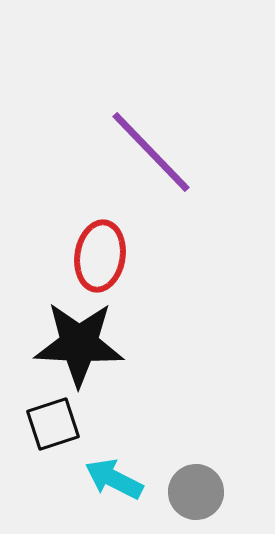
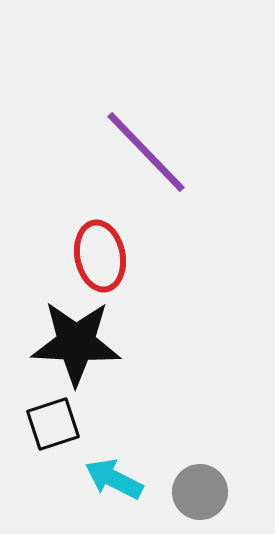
purple line: moved 5 px left
red ellipse: rotated 20 degrees counterclockwise
black star: moved 3 px left, 1 px up
gray circle: moved 4 px right
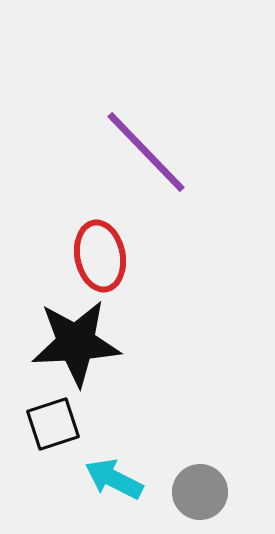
black star: rotated 6 degrees counterclockwise
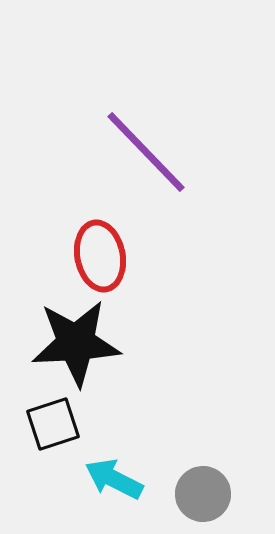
gray circle: moved 3 px right, 2 px down
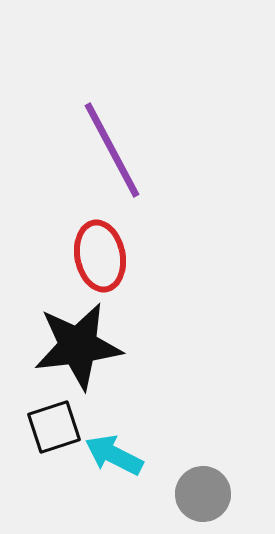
purple line: moved 34 px left, 2 px up; rotated 16 degrees clockwise
black star: moved 2 px right, 3 px down; rotated 4 degrees counterclockwise
black square: moved 1 px right, 3 px down
cyan arrow: moved 24 px up
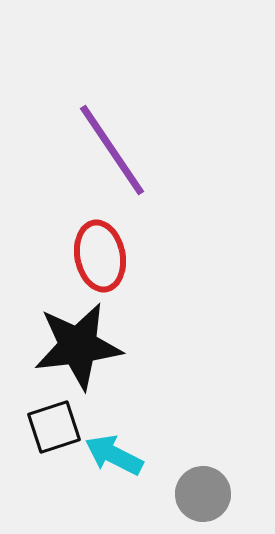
purple line: rotated 6 degrees counterclockwise
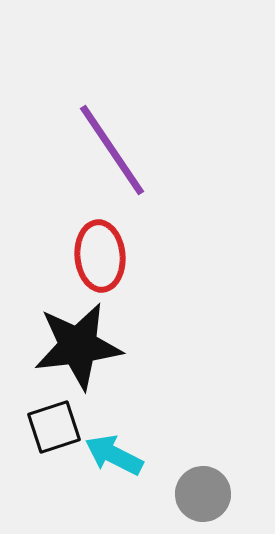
red ellipse: rotated 6 degrees clockwise
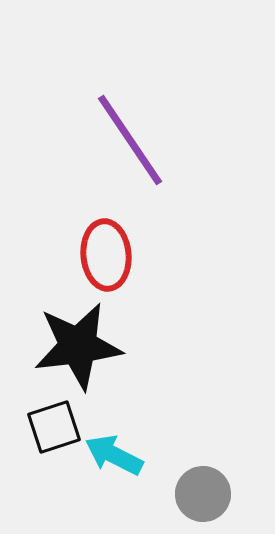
purple line: moved 18 px right, 10 px up
red ellipse: moved 6 px right, 1 px up
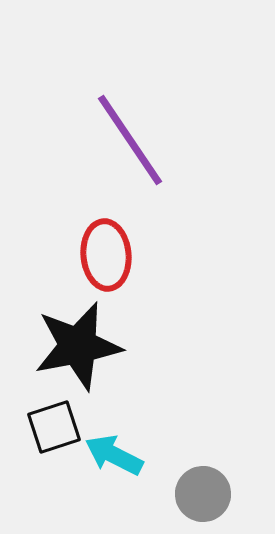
black star: rotated 4 degrees counterclockwise
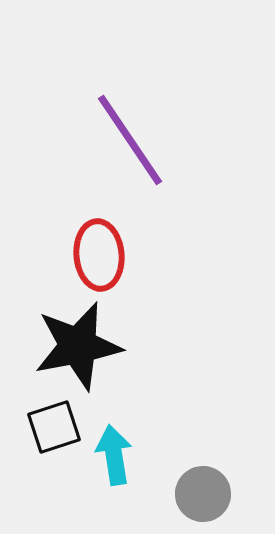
red ellipse: moved 7 px left
cyan arrow: rotated 54 degrees clockwise
